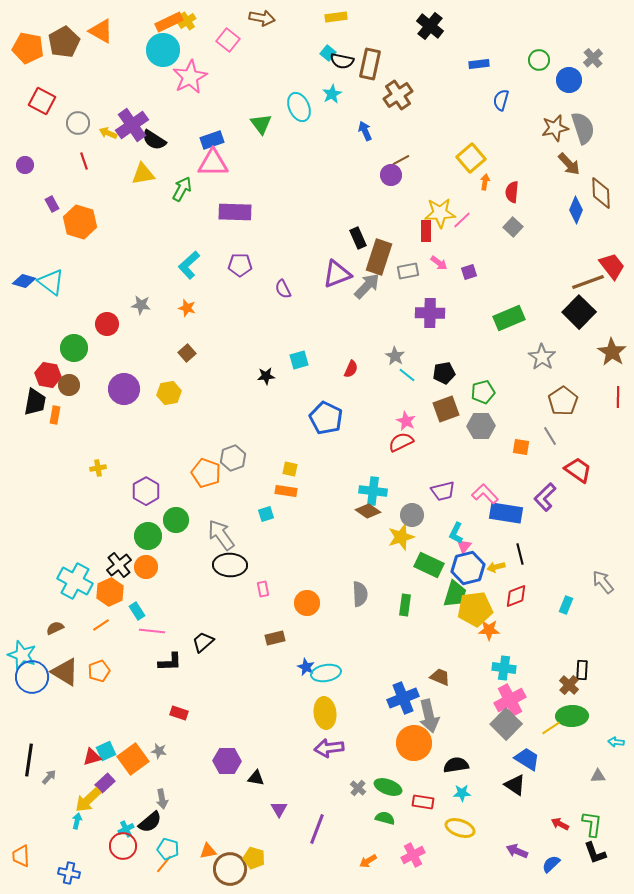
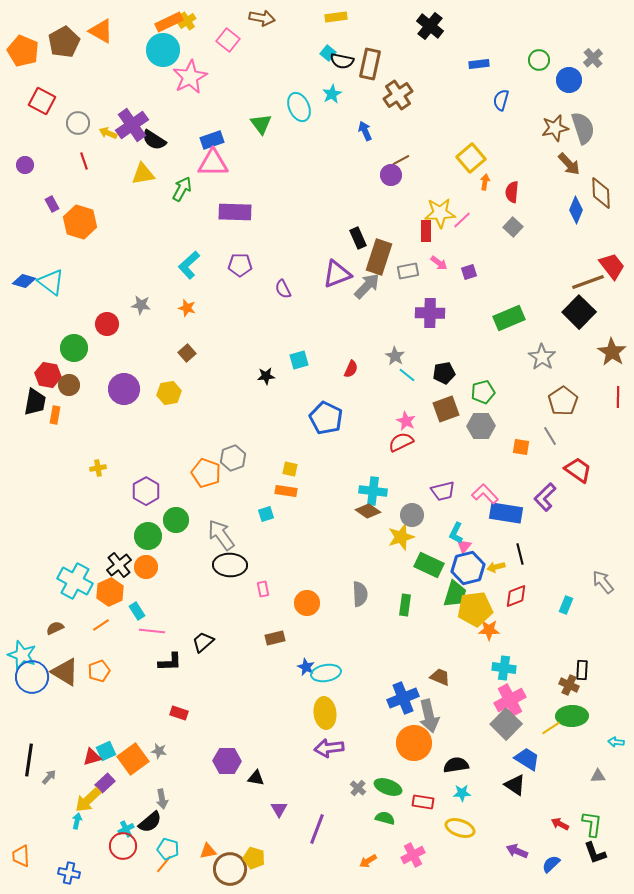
orange pentagon at (28, 48): moved 5 px left, 3 px down; rotated 12 degrees clockwise
brown cross at (569, 685): rotated 18 degrees counterclockwise
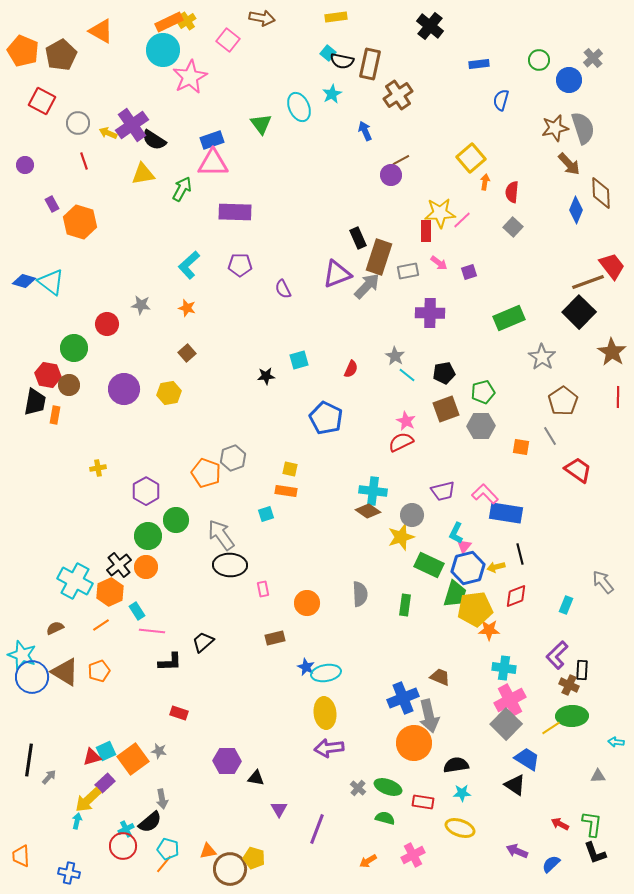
brown pentagon at (64, 42): moved 3 px left, 13 px down
purple L-shape at (545, 497): moved 12 px right, 158 px down
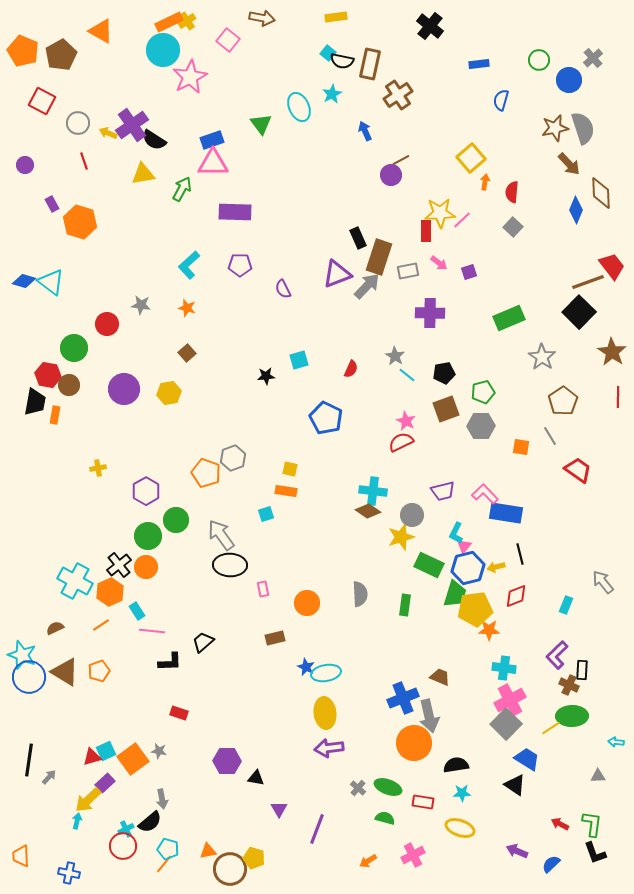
blue circle at (32, 677): moved 3 px left
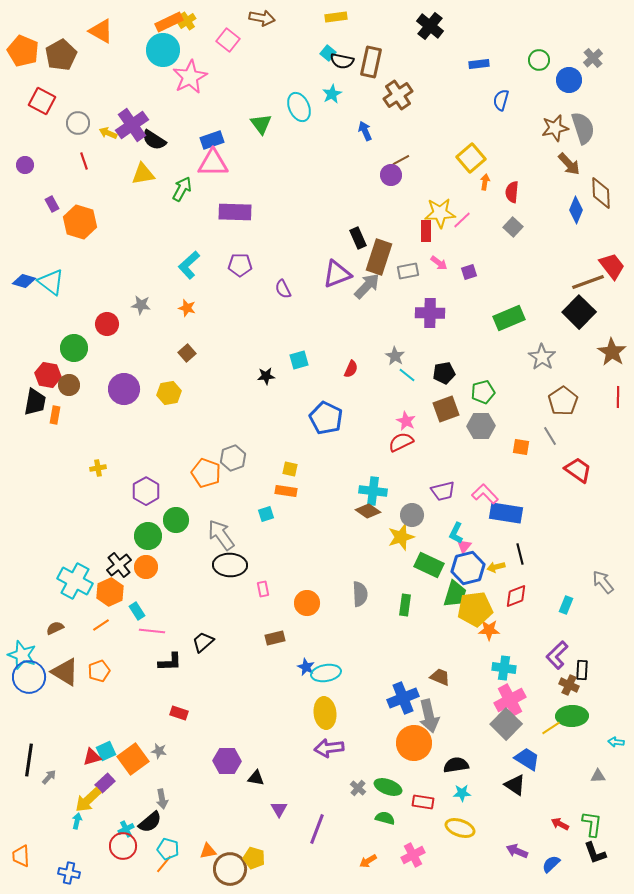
brown rectangle at (370, 64): moved 1 px right, 2 px up
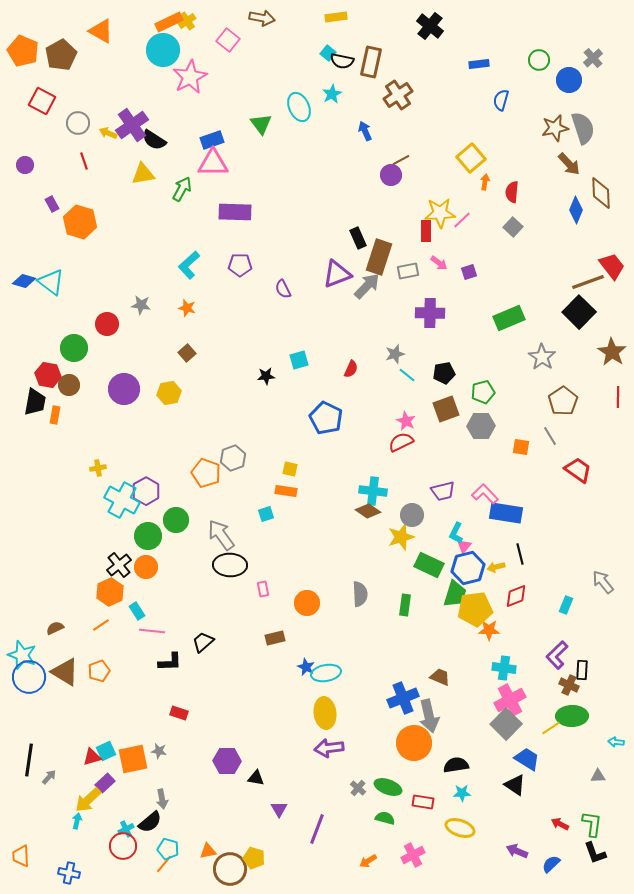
gray star at (395, 356): moved 2 px up; rotated 24 degrees clockwise
cyan cross at (75, 581): moved 47 px right, 81 px up
orange square at (133, 759): rotated 24 degrees clockwise
